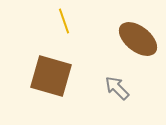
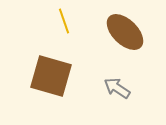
brown ellipse: moved 13 px left, 7 px up; rotated 6 degrees clockwise
gray arrow: rotated 12 degrees counterclockwise
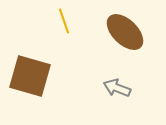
brown square: moved 21 px left
gray arrow: rotated 12 degrees counterclockwise
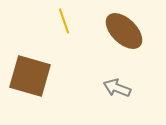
brown ellipse: moved 1 px left, 1 px up
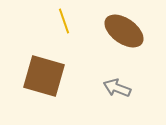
brown ellipse: rotated 9 degrees counterclockwise
brown square: moved 14 px right
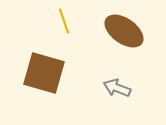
brown square: moved 3 px up
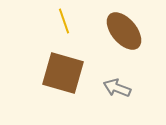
brown ellipse: rotated 15 degrees clockwise
brown square: moved 19 px right
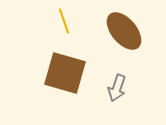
brown square: moved 2 px right
gray arrow: rotated 92 degrees counterclockwise
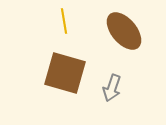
yellow line: rotated 10 degrees clockwise
gray arrow: moved 5 px left
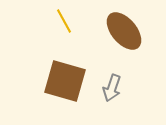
yellow line: rotated 20 degrees counterclockwise
brown square: moved 8 px down
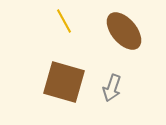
brown square: moved 1 px left, 1 px down
